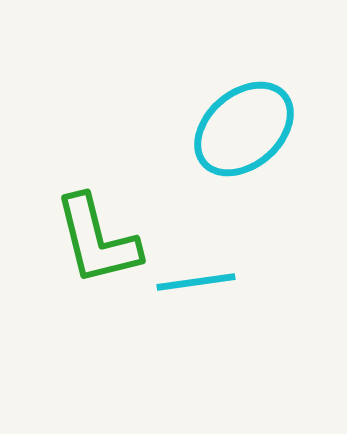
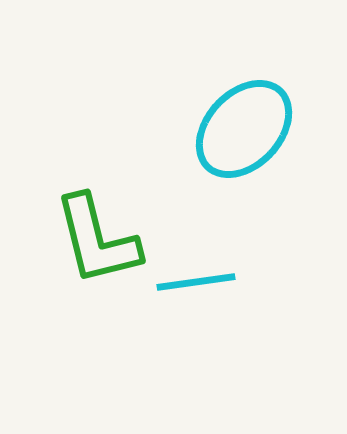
cyan ellipse: rotated 6 degrees counterclockwise
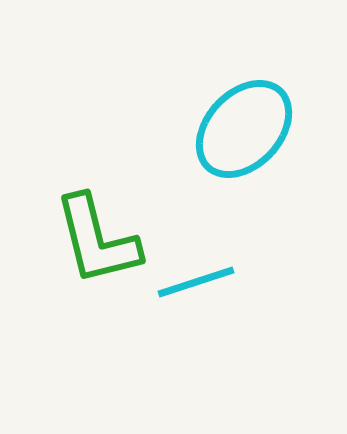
cyan line: rotated 10 degrees counterclockwise
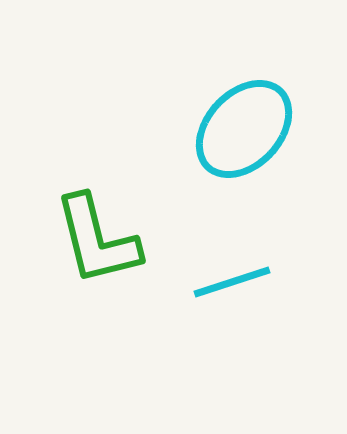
cyan line: moved 36 px right
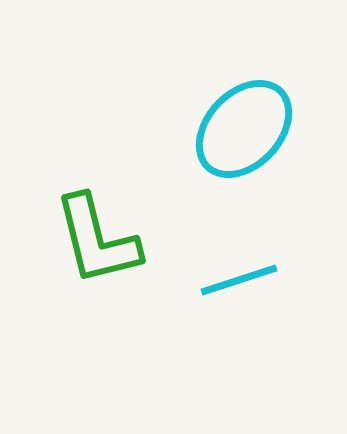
cyan line: moved 7 px right, 2 px up
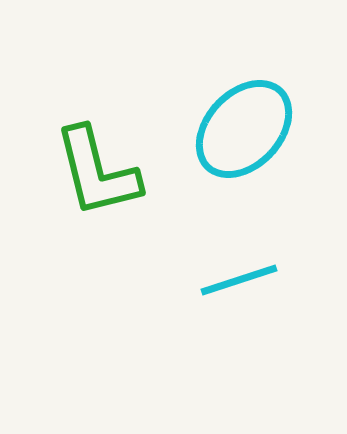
green L-shape: moved 68 px up
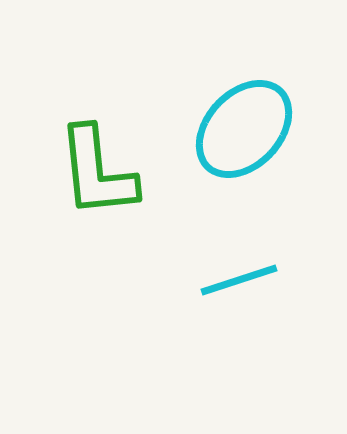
green L-shape: rotated 8 degrees clockwise
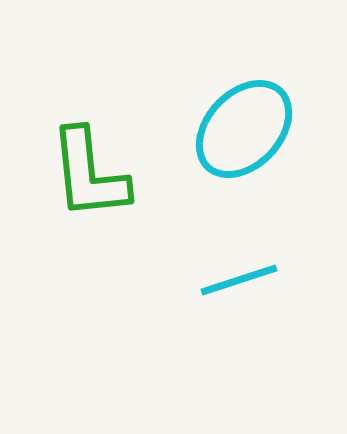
green L-shape: moved 8 px left, 2 px down
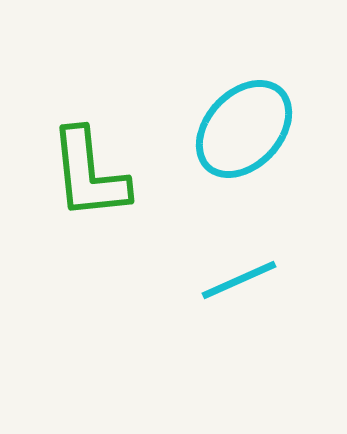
cyan line: rotated 6 degrees counterclockwise
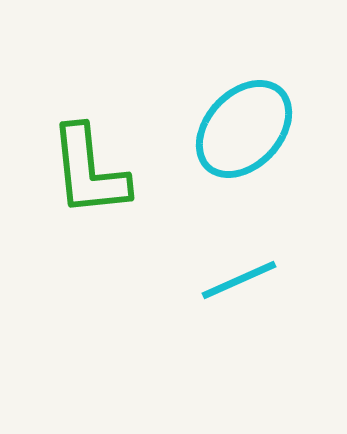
green L-shape: moved 3 px up
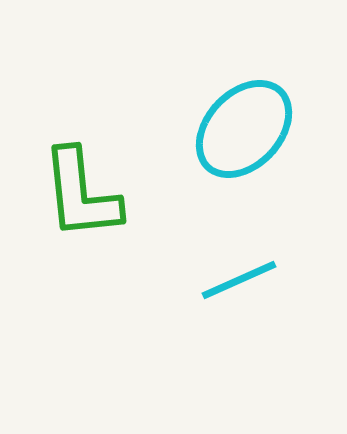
green L-shape: moved 8 px left, 23 px down
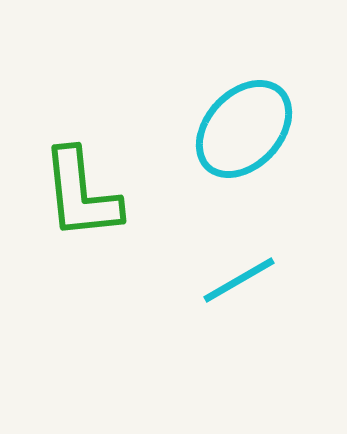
cyan line: rotated 6 degrees counterclockwise
